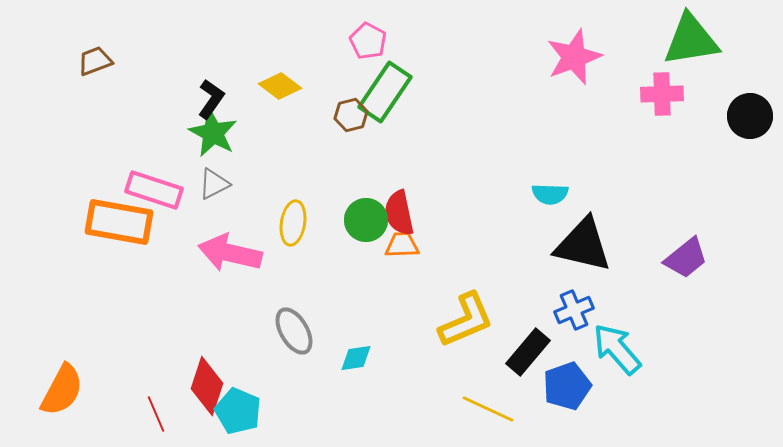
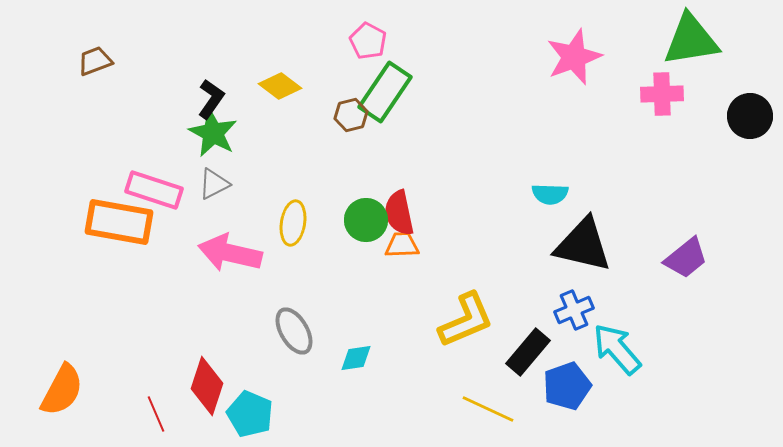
cyan pentagon: moved 12 px right, 3 px down
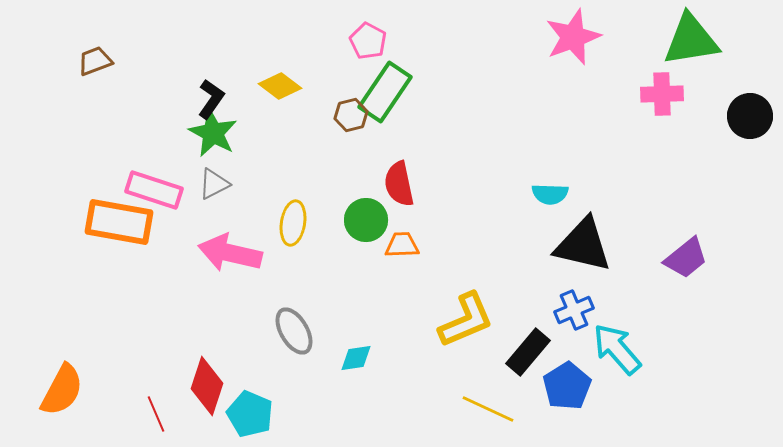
pink star: moved 1 px left, 20 px up
red semicircle: moved 29 px up
blue pentagon: rotated 12 degrees counterclockwise
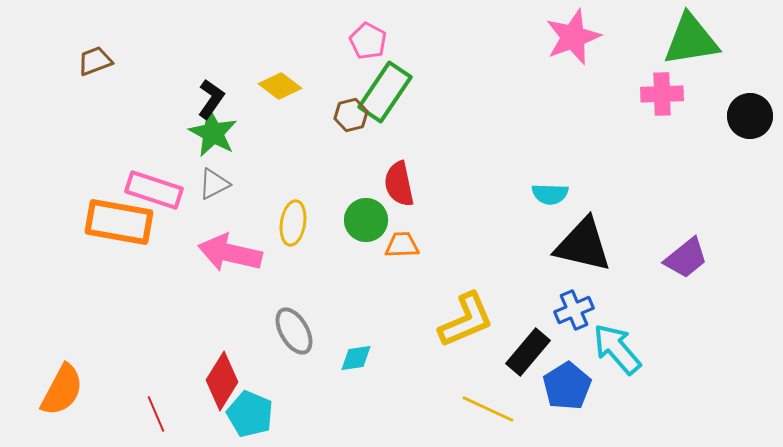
red diamond: moved 15 px right, 5 px up; rotated 14 degrees clockwise
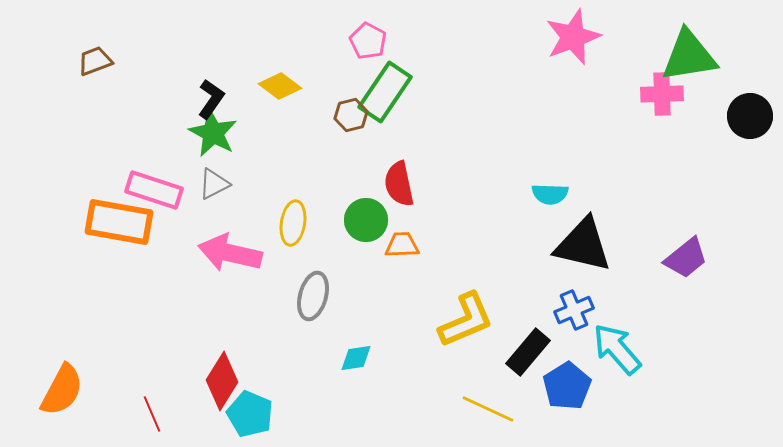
green triangle: moved 2 px left, 16 px down
gray ellipse: moved 19 px right, 35 px up; rotated 45 degrees clockwise
red line: moved 4 px left
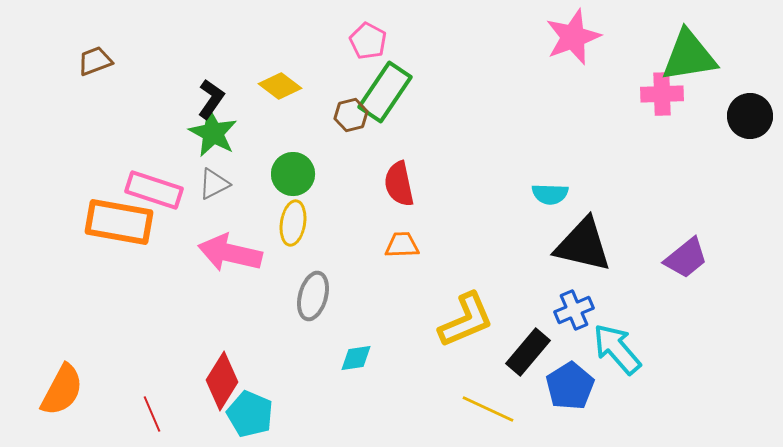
green circle: moved 73 px left, 46 px up
blue pentagon: moved 3 px right
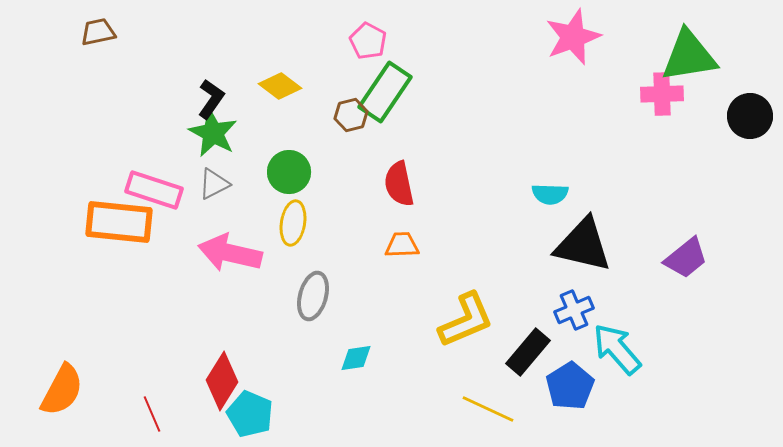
brown trapezoid: moved 3 px right, 29 px up; rotated 9 degrees clockwise
green circle: moved 4 px left, 2 px up
orange rectangle: rotated 4 degrees counterclockwise
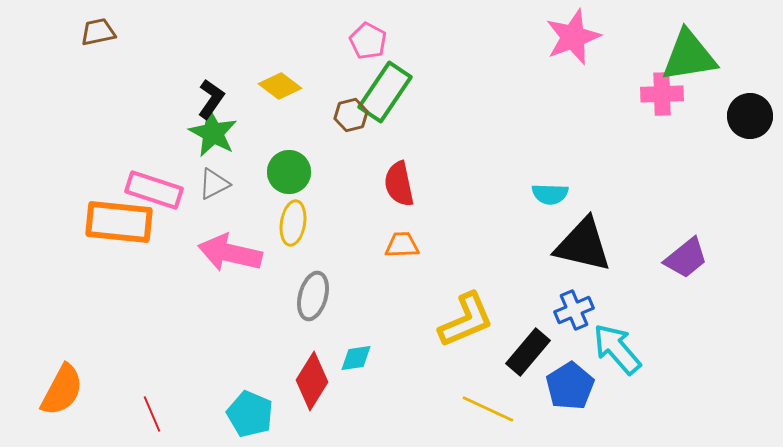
red diamond: moved 90 px right
